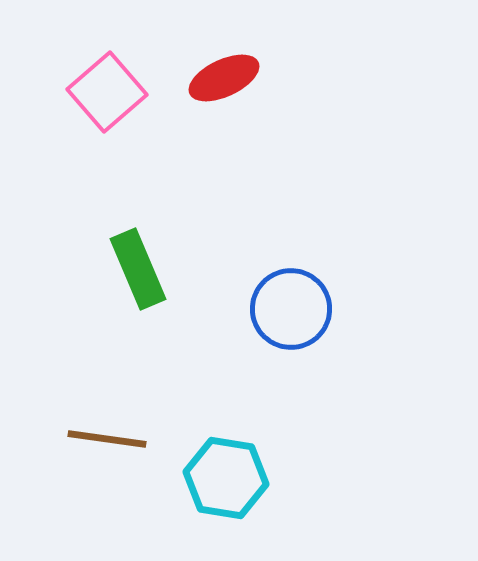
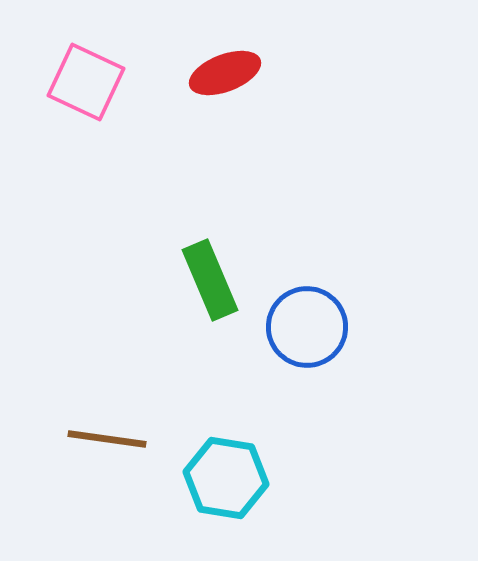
red ellipse: moved 1 px right, 5 px up; rotated 4 degrees clockwise
pink square: moved 21 px left, 10 px up; rotated 24 degrees counterclockwise
green rectangle: moved 72 px right, 11 px down
blue circle: moved 16 px right, 18 px down
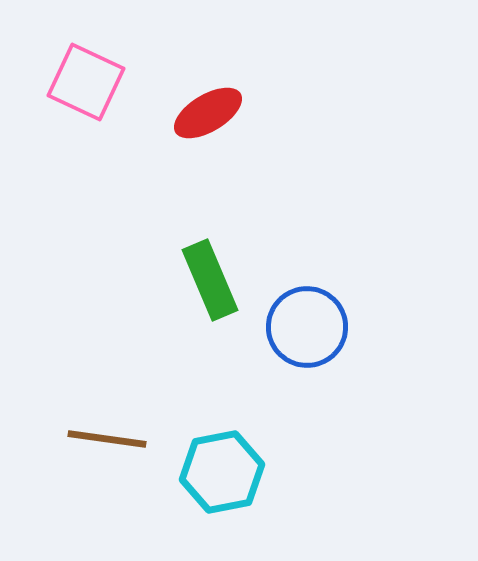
red ellipse: moved 17 px left, 40 px down; rotated 10 degrees counterclockwise
cyan hexagon: moved 4 px left, 6 px up; rotated 20 degrees counterclockwise
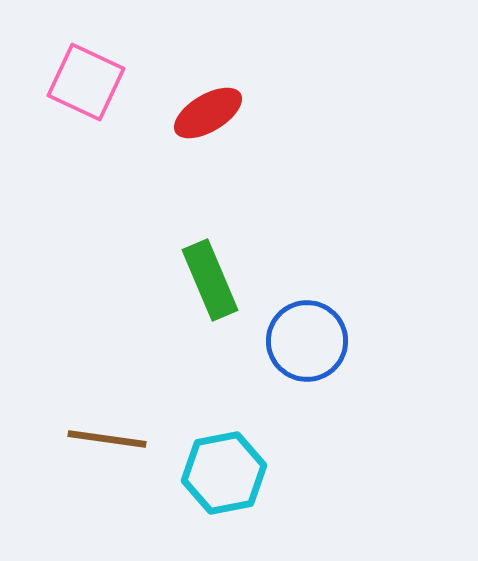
blue circle: moved 14 px down
cyan hexagon: moved 2 px right, 1 px down
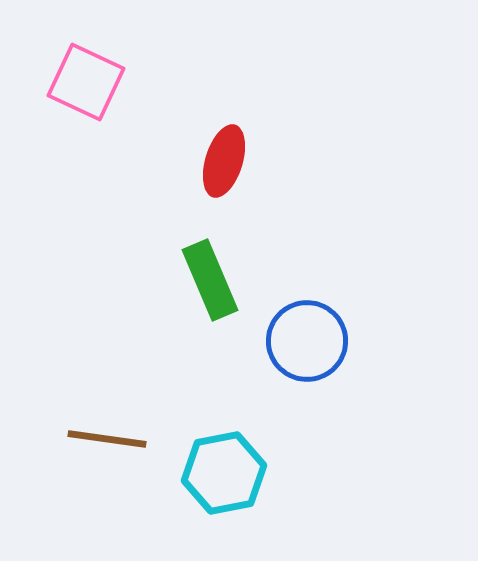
red ellipse: moved 16 px right, 48 px down; rotated 42 degrees counterclockwise
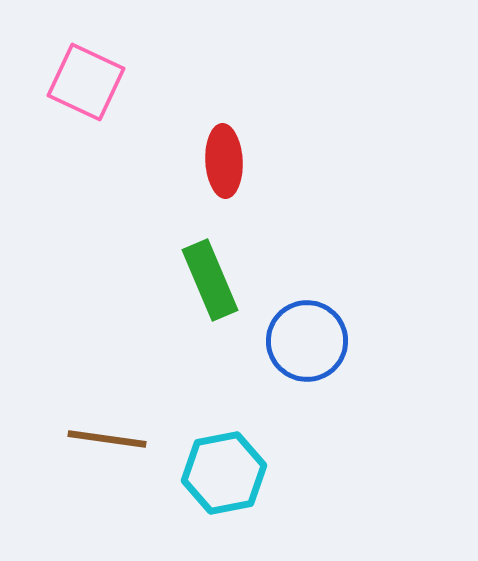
red ellipse: rotated 20 degrees counterclockwise
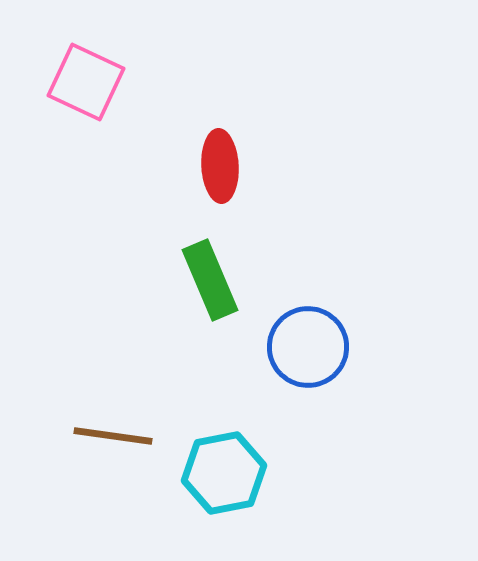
red ellipse: moved 4 px left, 5 px down
blue circle: moved 1 px right, 6 px down
brown line: moved 6 px right, 3 px up
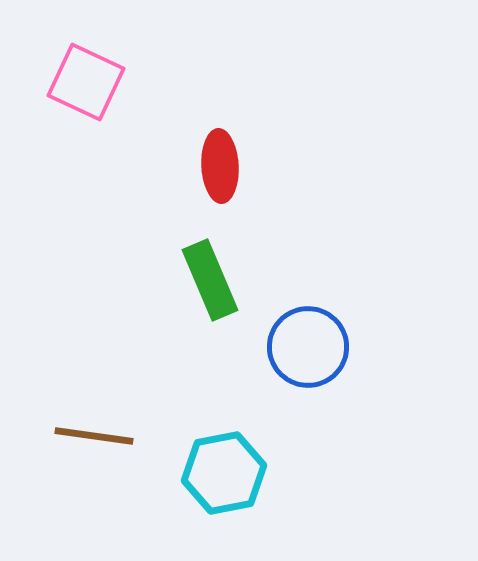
brown line: moved 19 px left
